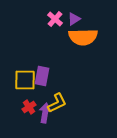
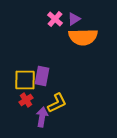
red cross: moved 3 px left, 7 px up
purple arrow: moved 3 px left, 4 px down
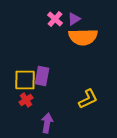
yellow L-shape: moved 31 px right, 4 px up
purple arrow: moved 5 px right, 6 px down
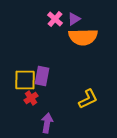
red cross: moved 5 px right, 2 px up
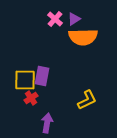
yellow L-shape: moved 1 px left, 1 px down
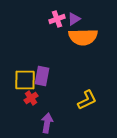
pink cross: moved 2 px right; rotated 28 degrees clockwise
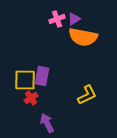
orange semicircle: rotated 12 degrees clockwise
yellow L-shape: moved 5 px up
purple arrow: rotated 36 degrees counterclockwise
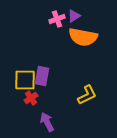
purple triangle: moved 3 px up
purple arrow: moved 1 px up
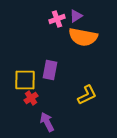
purple triangle: moved 2 px right
purple rectangle: moved 8 px right, 6 px up
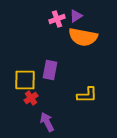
yellow L-shape: rotated 25 degrees clockwise
